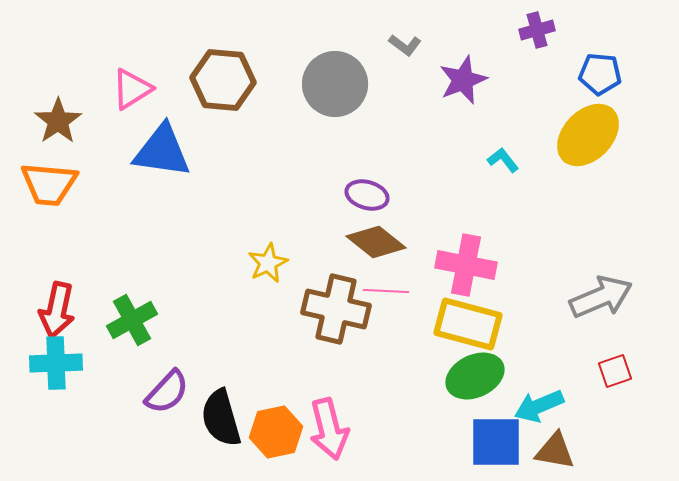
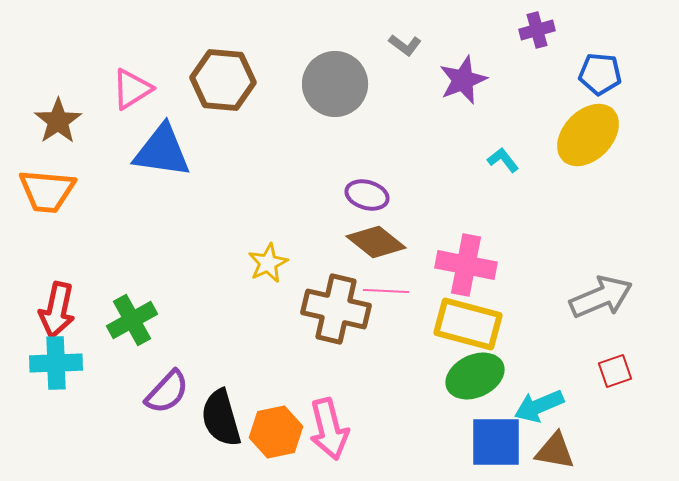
orange trapezoid: moved 2 px left, 7 px down
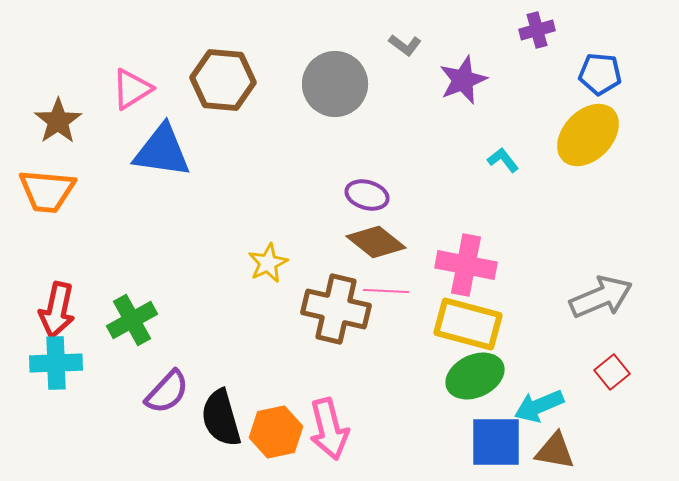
red square: moved 3 px left, 1 px down; rotated 20 degrees counterclockwise
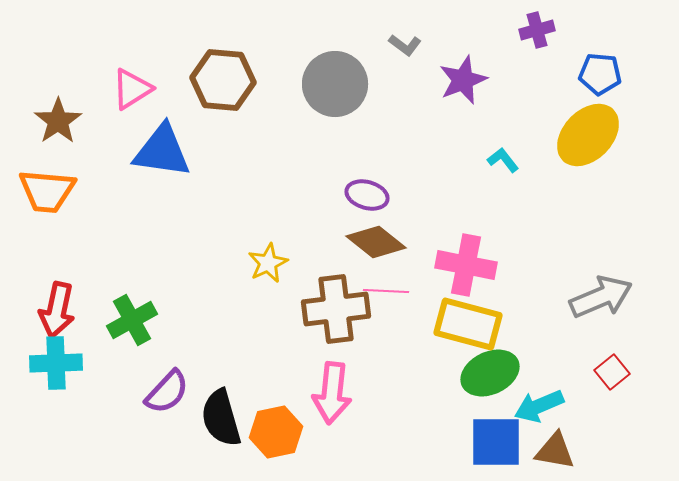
brown cross: rotated 20 degrees counterclockwise
green ellipse: moved 15 px right, 3 px up
pink arrow: moved 3 px right, 36 px up; rotated 20 degrees clockwise
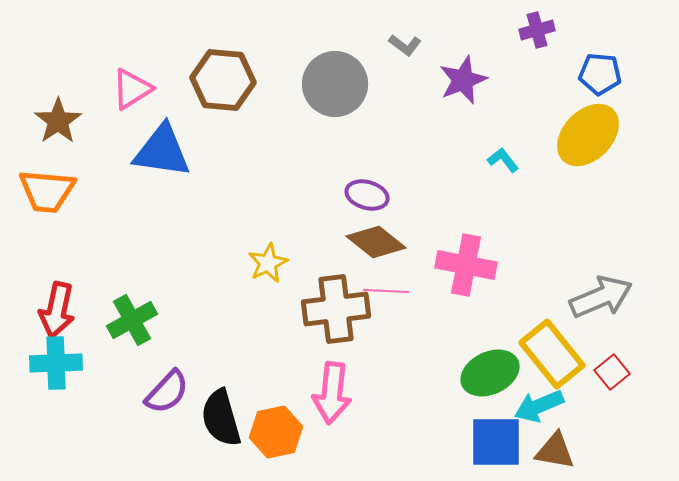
yellow rectangle: moved 84 px right, 30 px down; rotated 36 degrees clockwise
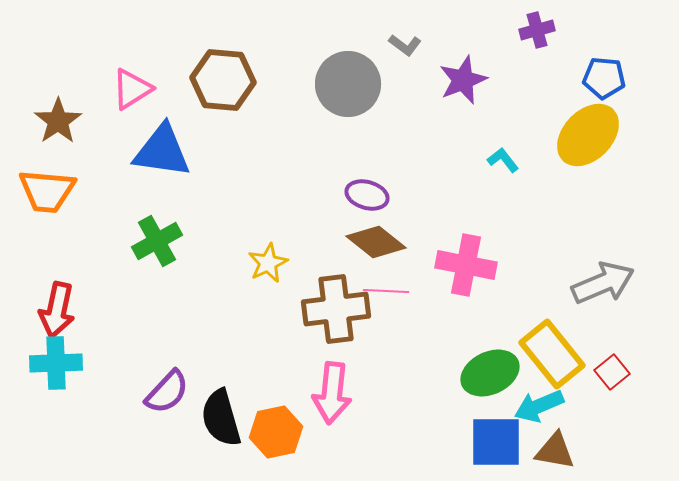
blue pentagon: moved 4 px right, 4 px down
gray circle: moved 13 px right
gray arrow: moved 2 px right, 14 px up
green cross: moved 25 px right, 79 px up
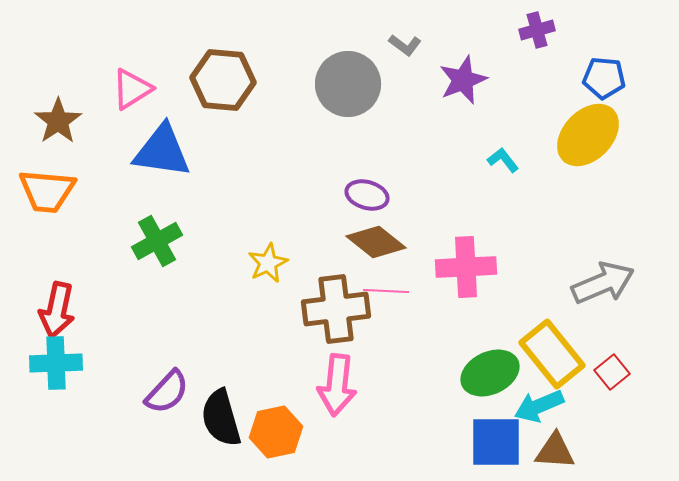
pink cross: moved 2 px down; rotated 14 degrees counterclockwise
pink arrow: moved 5 px right, 8 px up
brown triangle: rotated 6 degrees counterclockwise
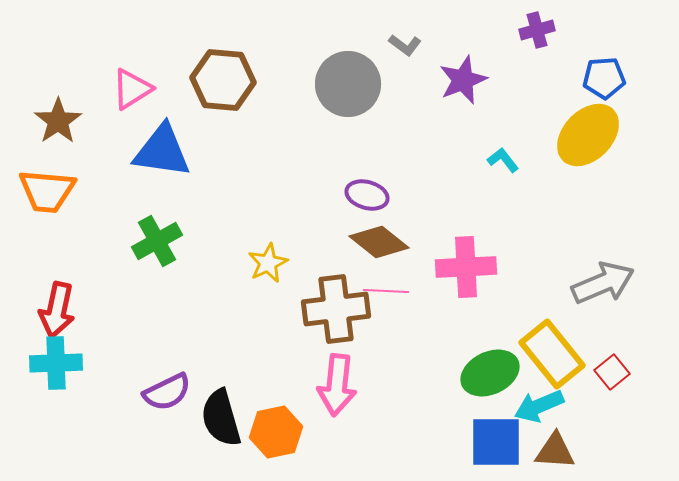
blue pentagon: rotated 9 degrees counterclockwise
brown diamond: moved 3 px right
purple semicircle: rotated 21 degrees clockwise
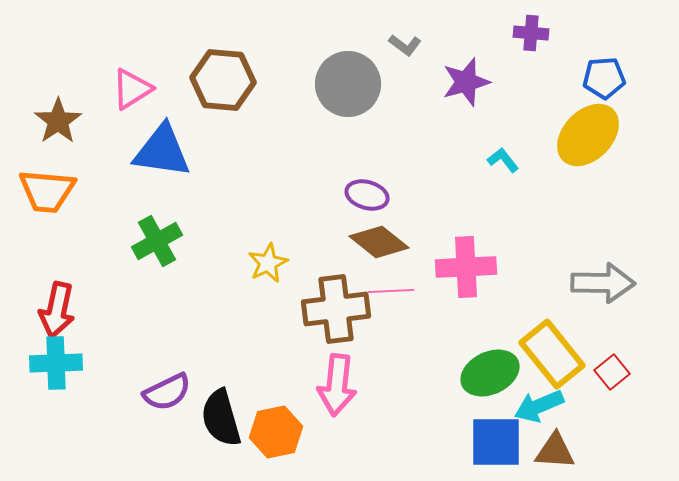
purple cross: moved 6 px left, 3 px down; rotated 20 degrees clockwise
purple star: moved 3 px right, 2 px down; rotated 6 degrees clockwise
gray arrow: rotated 24 degrees clockwise
pink line: moved 5 px right; rotated 6 degrees counterclockwise
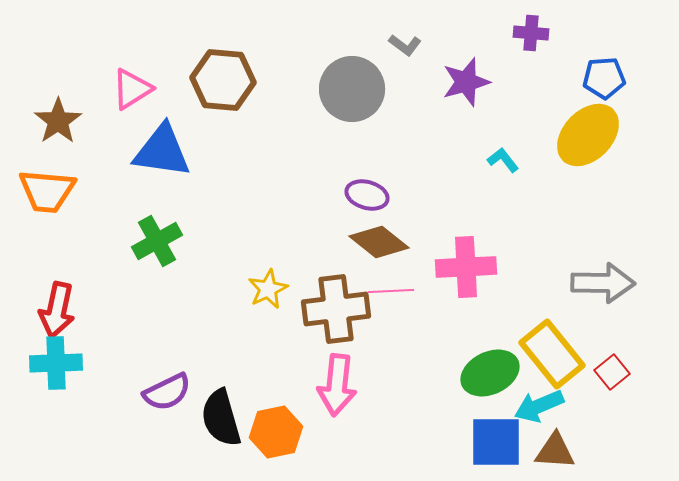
gray circle: moved 4 px right, 5 px down
yellow star: moved 26 px down
